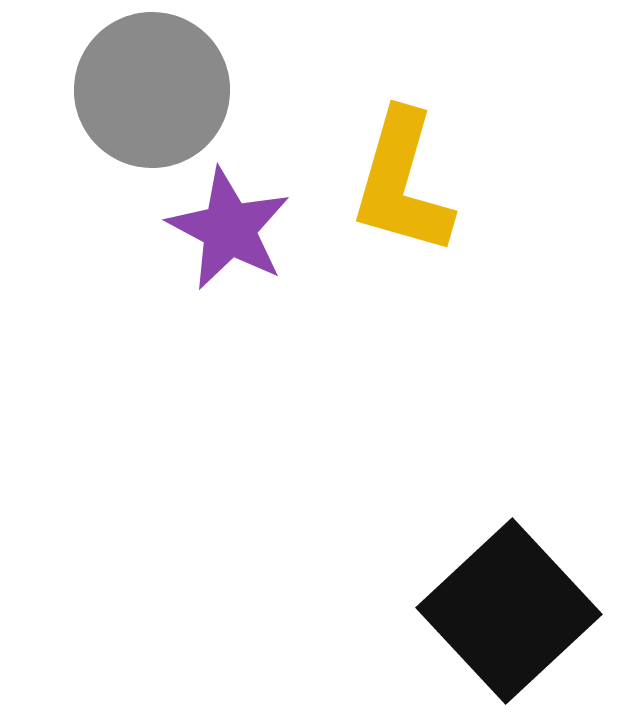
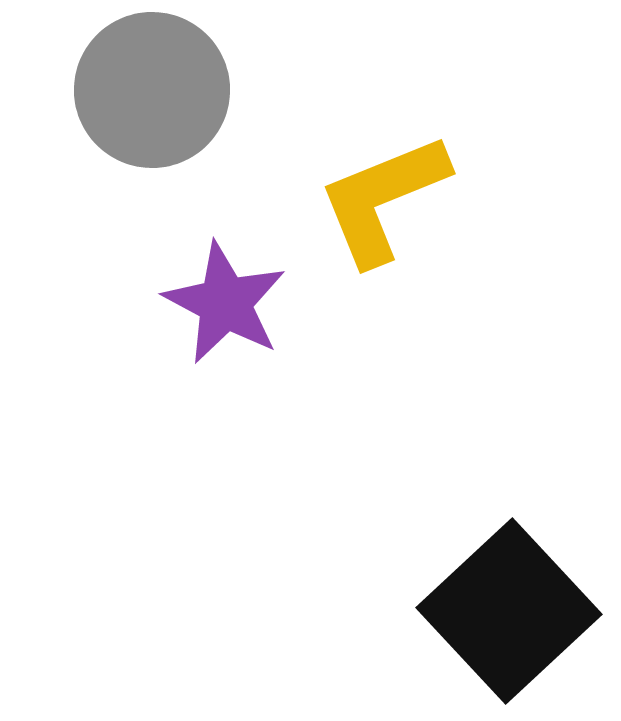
yellow L-shape: moved 19 px left, 16 px down; rotated 52 degrees clockwise
purple star: moved 4 px left, 74 px down
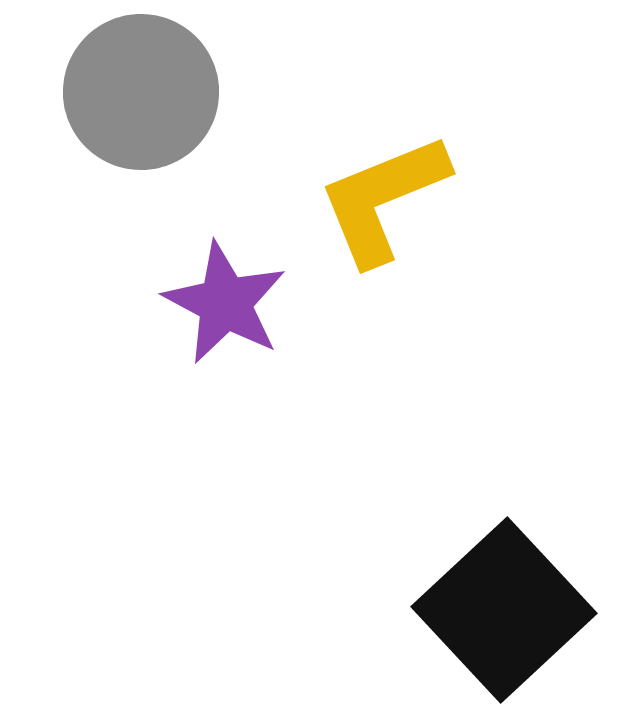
gray circle: moved 11 px left, 2 px down
black square: moved 5 px left, 1 px up
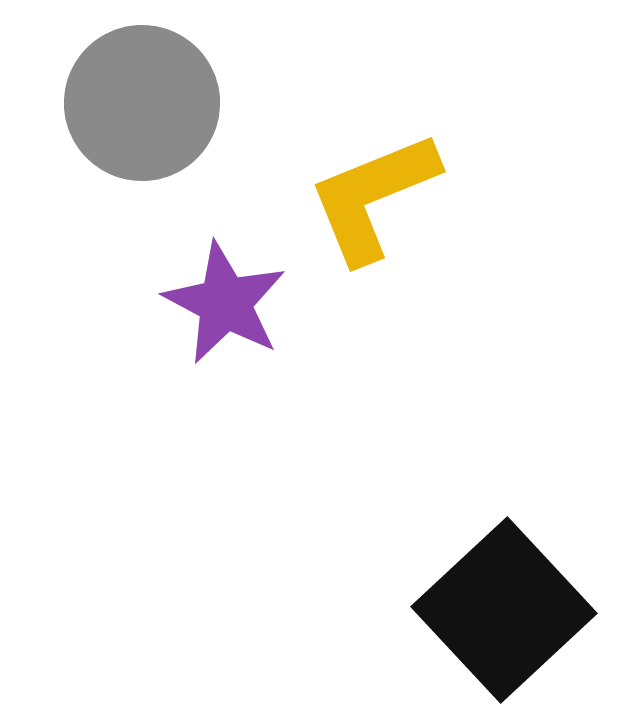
gray circle: moved 1 px right, 11 px down
yellow L-shape: moved 10 px left, 2 px up
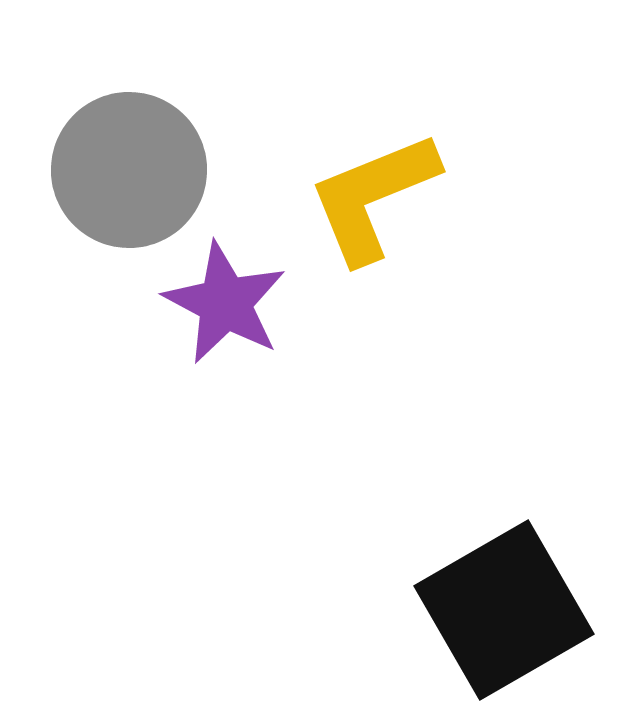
gray circle: moved 13 px left, 67 px down
black square: rotated 13 degrees clockwise
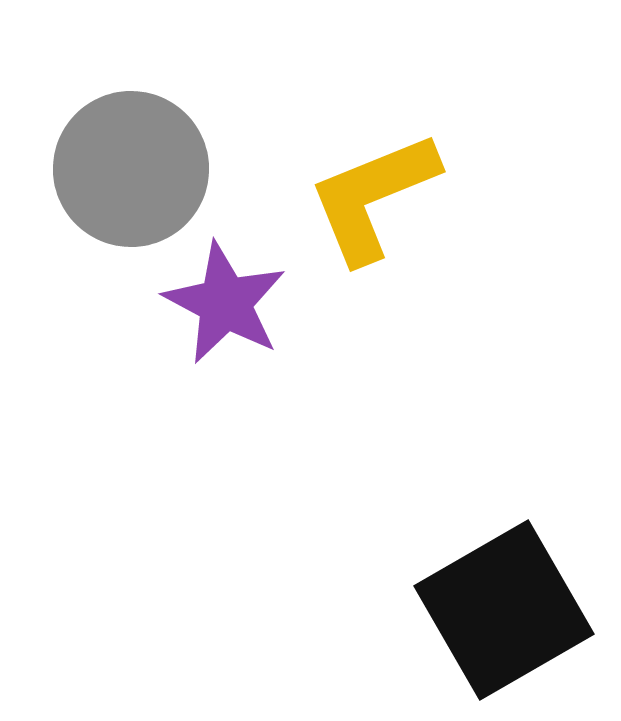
gray circle: moved 2 px right, 1 px up
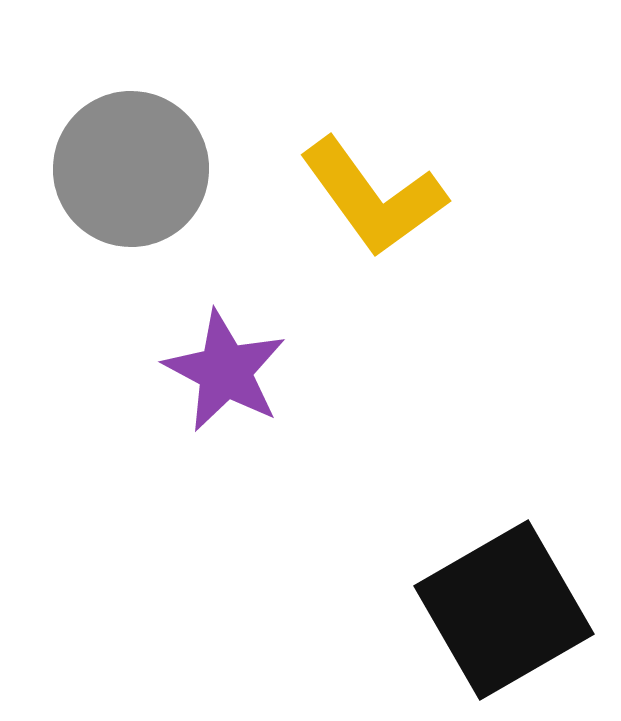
yellow L-shape: rotated 104 degrees counterclockwise
purple star: moved 68 px down
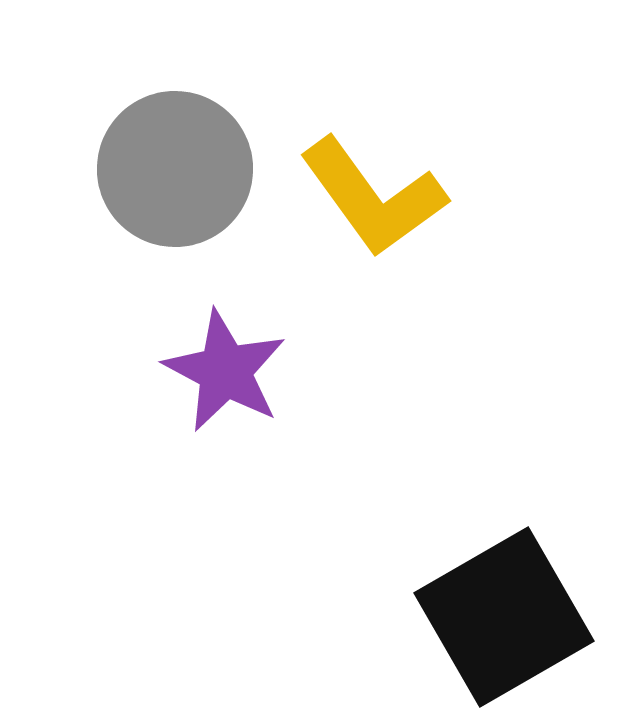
gray circle: moved 44 px right
black square: moved 7 px down
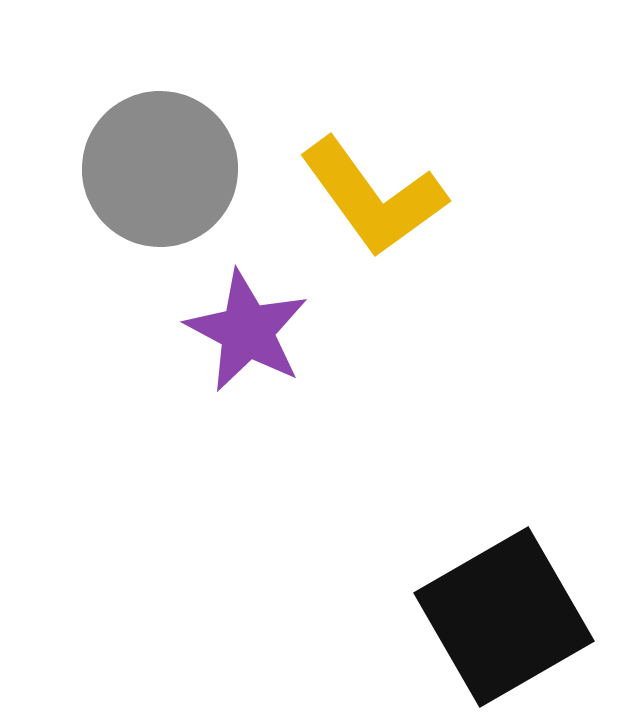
gray circle: moved 15 px left
purple star: moved 22 px right, 40 px up
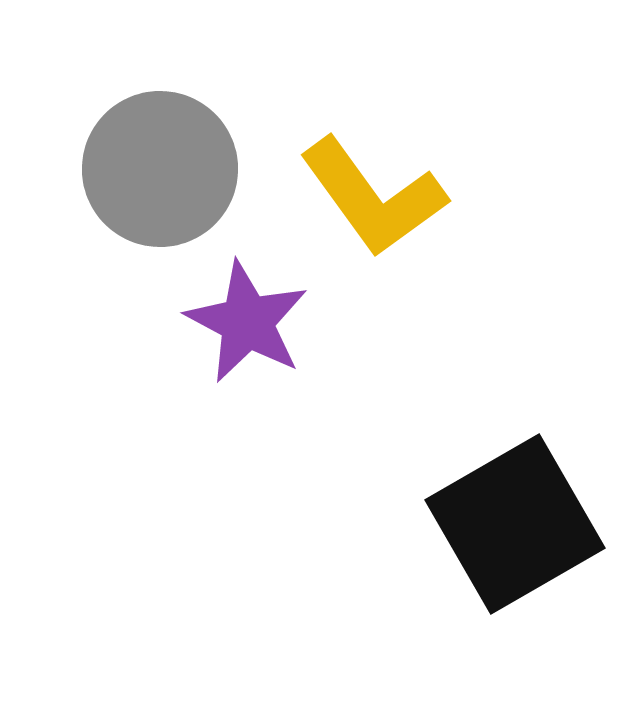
purple star: moved 9 px up
black square: moved 11 px right, 93 px up
